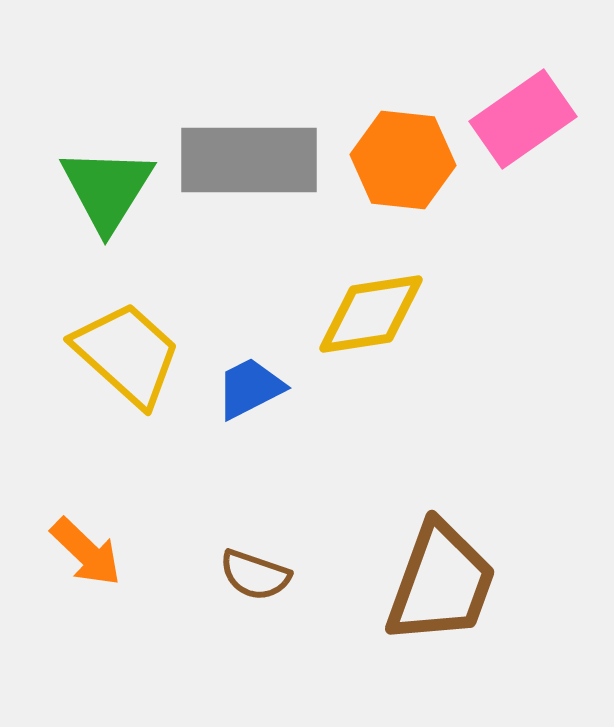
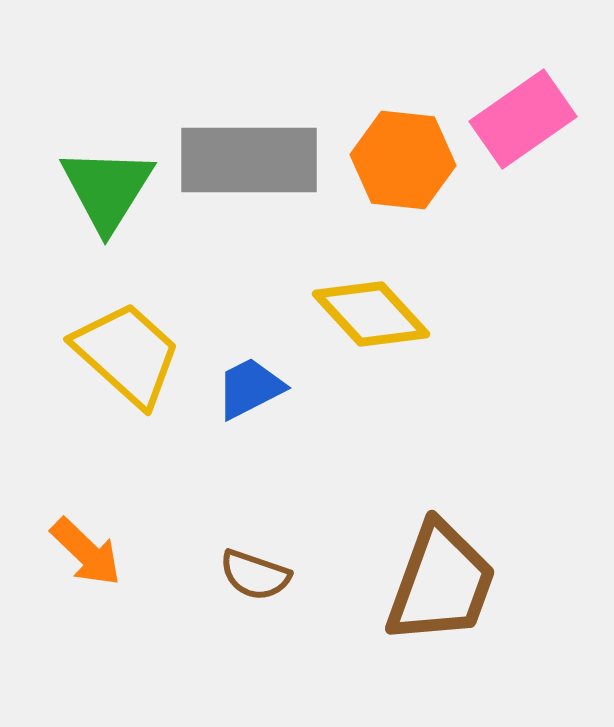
yellow diamond: rotated 56 degrees clockwise
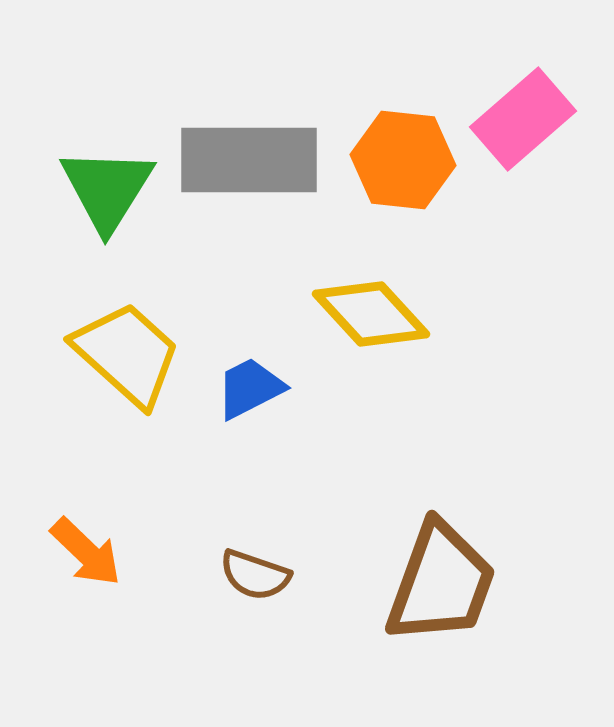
pink rectangle: rotated 6 degrees counterclockwise
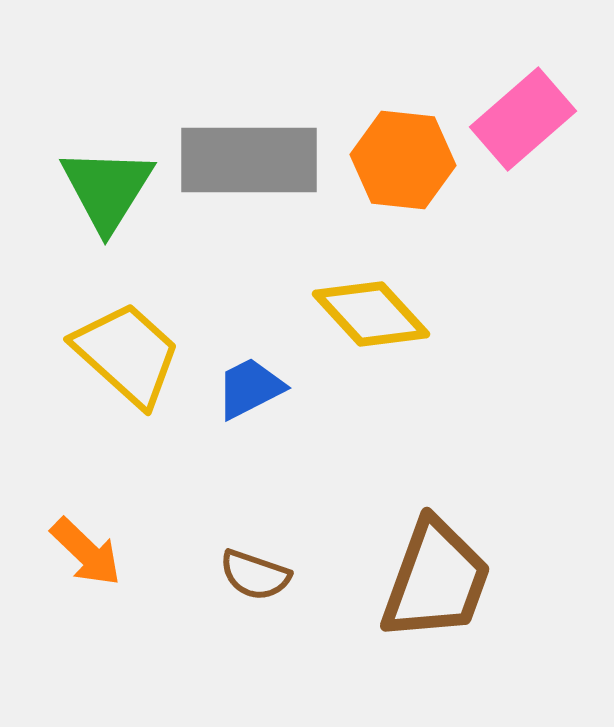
brown trapezoid: moved 5 px left, 3 px up
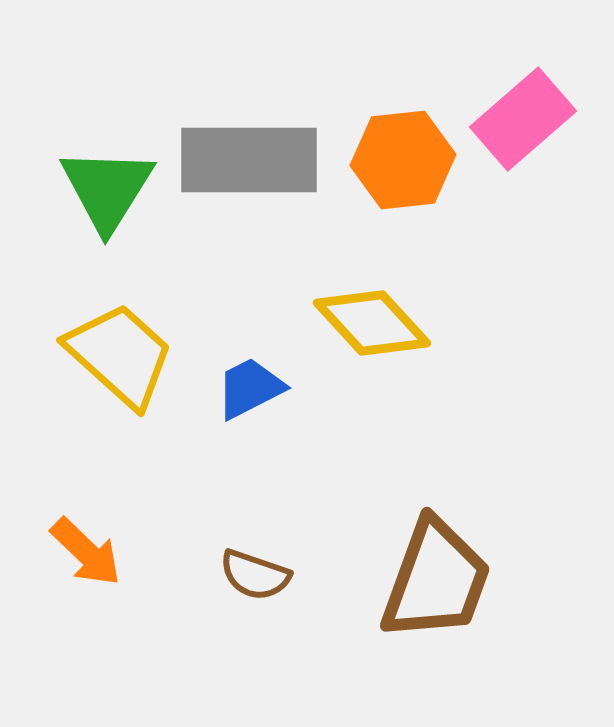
orange hexagon: rotated 12 degrees counterclockwise
yellow diamond: moved 1 px right, 9 px down
yellow trapezoid: moved 7 px left, 1 px down
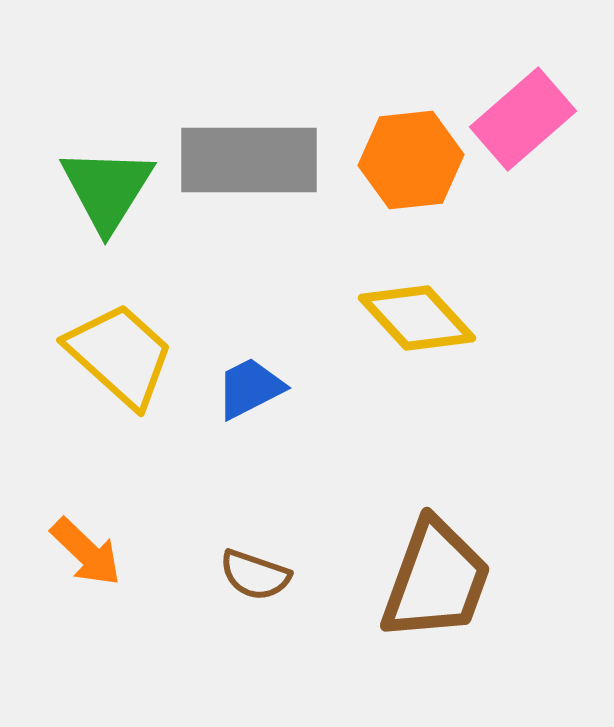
orange hexagon: moved 8 px right
yellow diamond: moved 45 px right, 5 px up
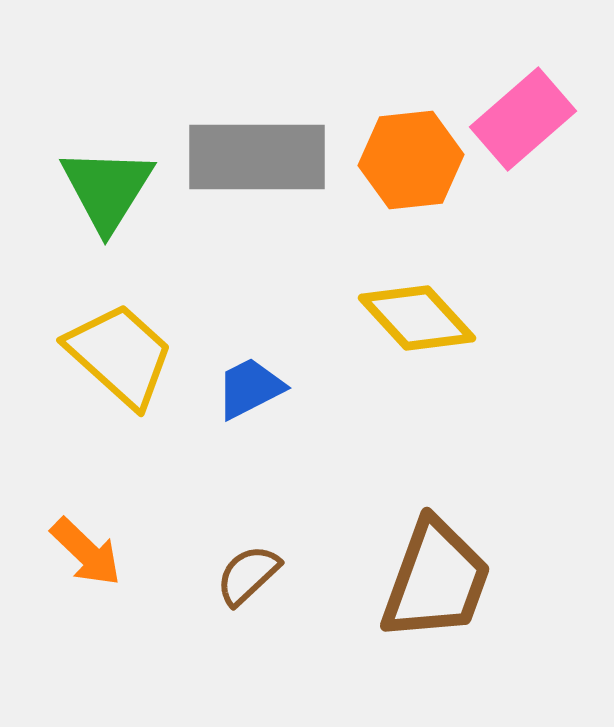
gray rectangle: moved 8 px right, 3 px up
brown semicircle: moved 7 px left; rotated 118 degrees clockwise
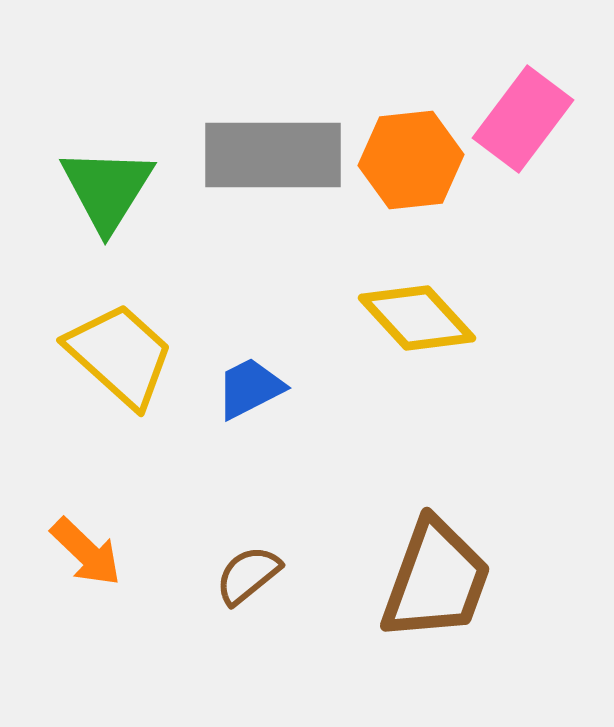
pink rectangle: rotated 12 degrees counterclockwise
gray rectangle: moved 16 px right, 2 px up
brown semicircle: rotated 4 degrees clockwise
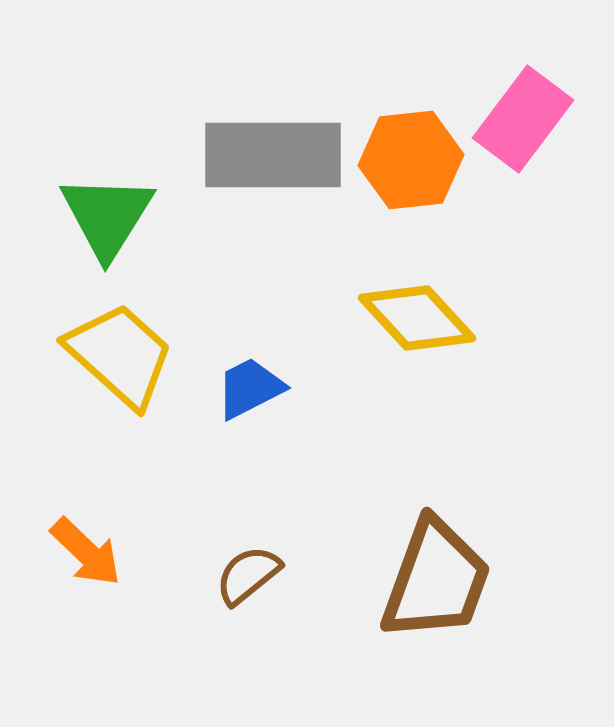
green triangle: moved 27 px down
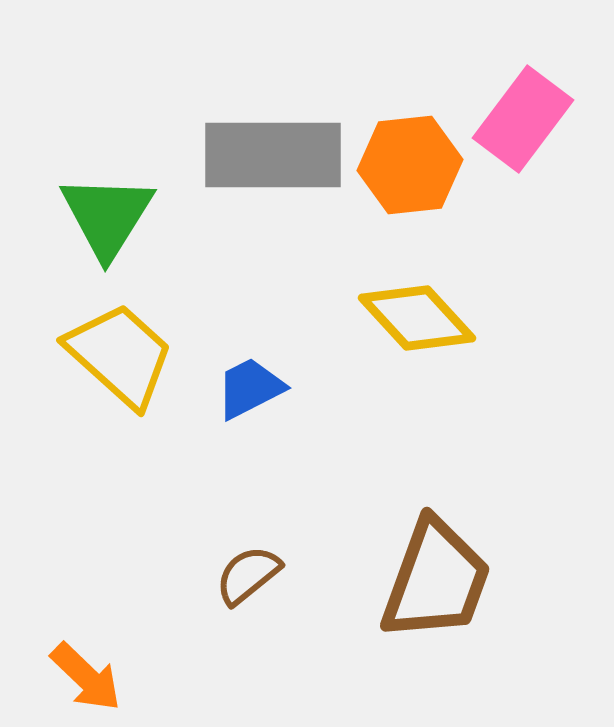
orange hexagon: moved 1 px left, 5 px down
orange arrow: moved 125 px down
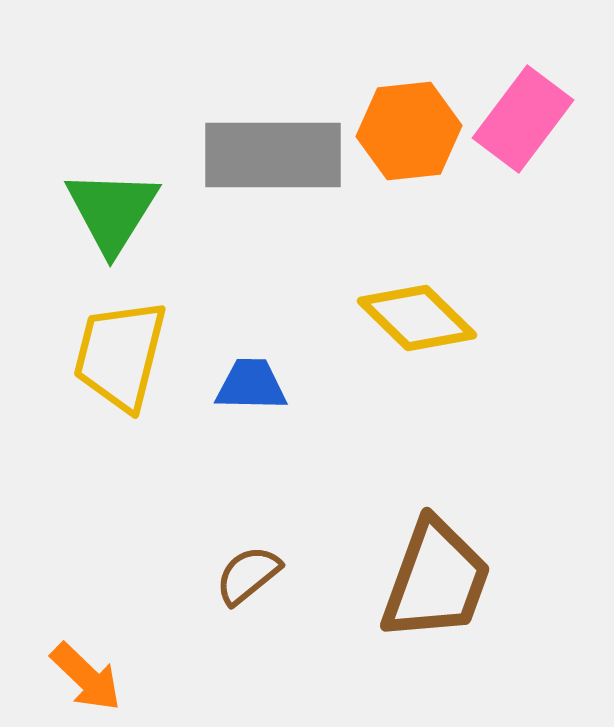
orange hexagon: moved 1 px left, 34 px up
green triangle: moved 5 px right, 5 px up
yellow diamond: rotated 3 degrees counterclockwise
yellow trapezoid: rotated 118 degrees counterclockwise
blue trapezoid: moved 1 px right, 3 px up; rotated 28 degrees clockwise
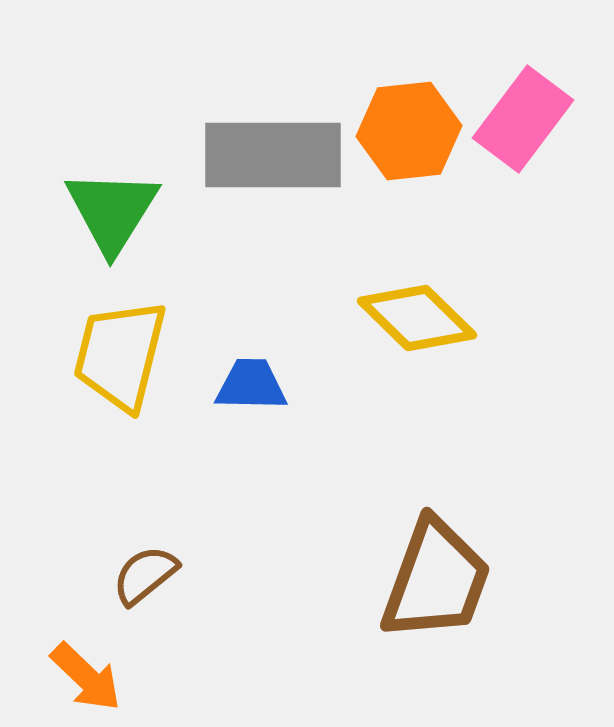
brown semicircle: moved 103 px left
